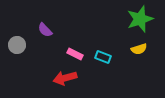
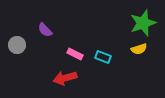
green star: moved 3 px right, 4 px down
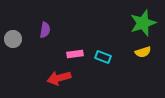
purple semicircle: rotated 126 degrees counterclockwise
gray circle: moved 4 px left, 6 px up
yellow semicircle: moved 4 px right, 3 px down
pink rectangle: rotated 35 degrees counterclockwise
red arrow: moved 6 px left
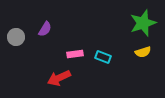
purple semicircle: moved 1 px up; rotated 21 degrees clockwise
gray circle: moved 3 px right, 2 px up
red arrow: rotated 10 degrees counterclockwise
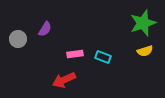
gray circle: moved 2 px right, 2 px down
yellow semicircle: moved 2 px right, 1 px up
red arrow: moved 5 px right, 2 px down
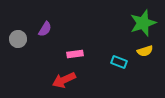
cyan rectangle: moved 16 px right, 5 px down
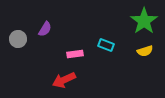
green star: moved 1 px right, 2 px up; rotated 16 degrees counterclockwise
cyan rectangle: moved 13 px left, 17 px up
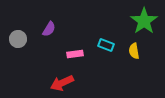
purple semicircle: moved 4 px right
yellow semicircle: moved 11 px left; rotated 98 degrees clockwise
red arrow: moved 2 px left, 3 px down
